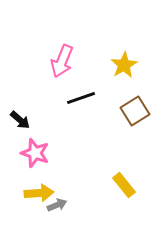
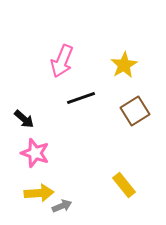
black arrow: moved 4 px right, 1 px up
gray arrow: moved 5 px right, 1 px down
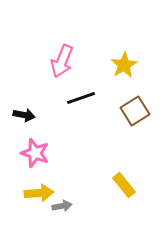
black arrow: moved 4 px up; rotated 30 degrees counterclockwise
gray arrow: rotated 12 degrees clockwise
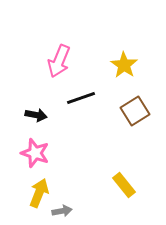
pink arrow: moved 3 px left
yellow star: rotated 8 degrees counterclockwise
black arrow: moved 12 px right
yellow arrow: rotated 64 degrees counterclockwise
gray arrow: moved 5 px down
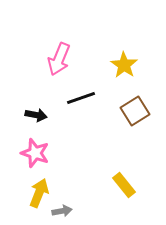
pink arrow: moved 2 px up
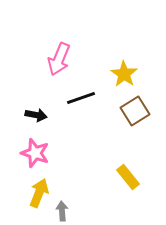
yellow star: moved 9 px down
yellow rectangle: moved 4 px right, 8 px up
gray arrow: rotated 84 degrees counterclockwise
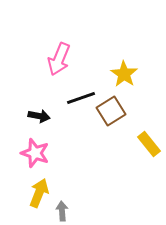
brown square: moved 24 px left
black arrow: moved 3 px right, 1 px down
yellow rectangle: moved 21 px right, 33 px up
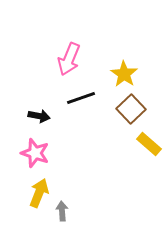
pink arrow: moved 10 px right
brown square: moved 20 px right, 2 px up; rotated 12 degrees counterclockwise
yellow rectangle: rotated 10 degrees counterclockwise
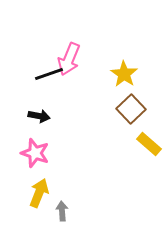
black line: moved 32 px left, 24 px up
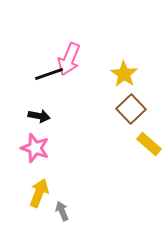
pink star: moved 5 px up
gray arrow: rotated 18 degrees counterclockwise
